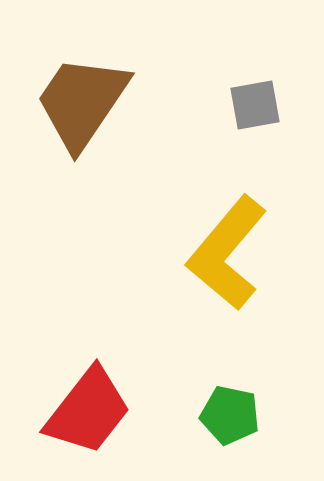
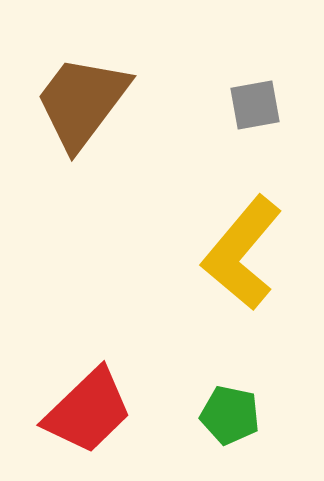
brown trapezoid: rotated 3 degrees clockwise
yellow L-shape: moved 15 px right
red trapezoid: rotated 8 degrees clockwise
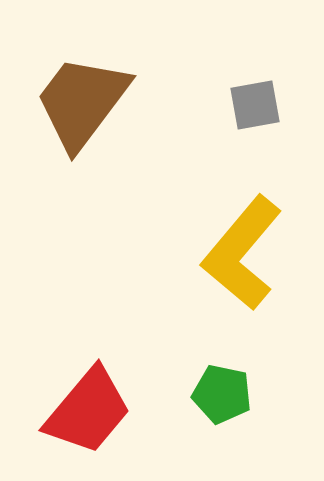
red trapezoid: rotated 6 degrees counterclockwise
green pentagon: moved 8 px left, 21 px up
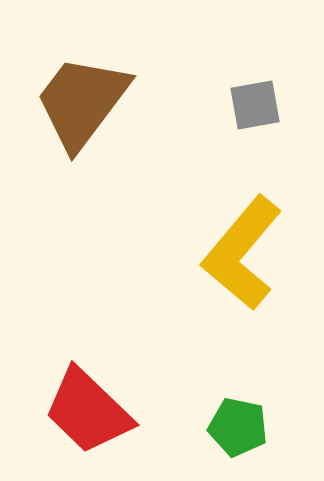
green pentagon: moved 16 px right, 33 px down
red trapezoid: rotated 94 degrees clockwise
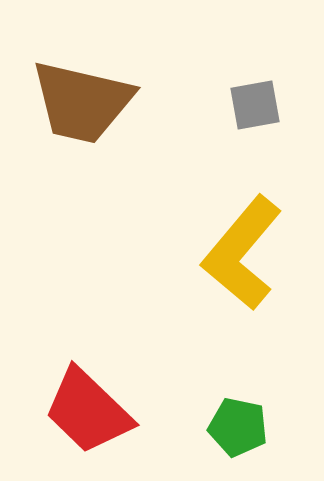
brown trapezoid: rotated 114 degrees counterclockwise
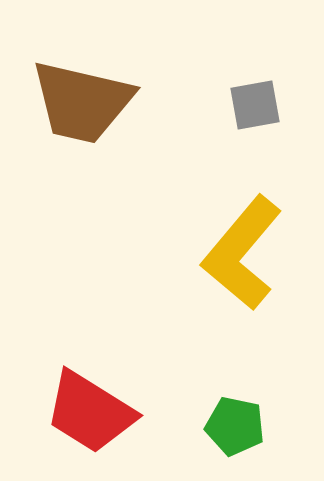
red trapezoid: moved 2 px right, 1 px down; rotated 12 degrees counterclockwise
green pentagon: moved 3 px left, 1 px up
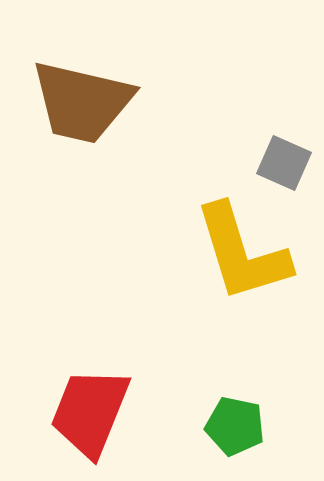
gray square: moved 29 px right, 58 px down; rotated 34 degrees clockwise
yellow L-shape: rotated 57 degrees counterclockwise
red trapezoid: rotated 80 degrees clockwise
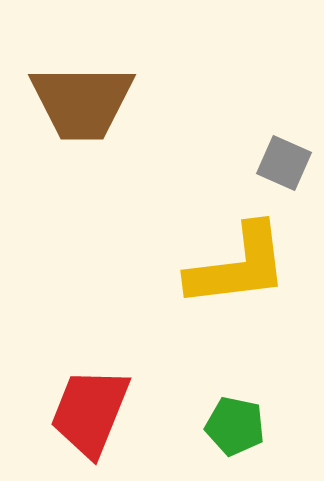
brown trapezoid: rotated 13 degrees counterclockwise
yellow L-shape: moved 4 px left, 13 px down; rotated 80 degrees counterclockwise
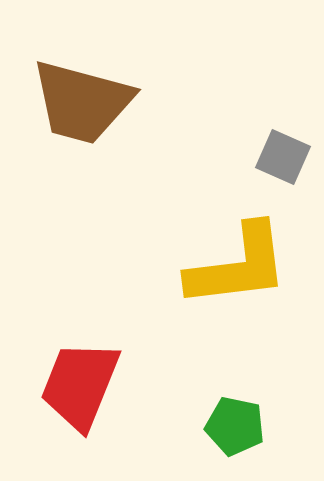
brown trapezoid: rotated 15 degrees clockwise
gray square: moved 1 px left, 6 px up
red trapezoid: moved 10 px left, 27 px up
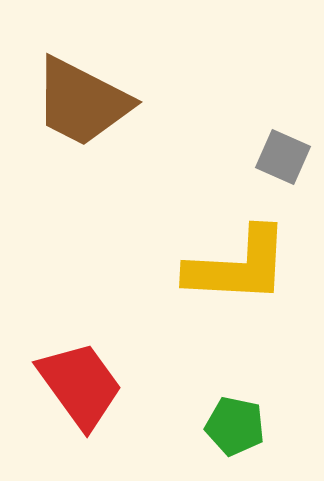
brown trapezoid: rotated 12 degrees clockwise
yellow L-shape: rotated 10 degrees clockwise
red trapezoid: rotated 122 degrees clockwise
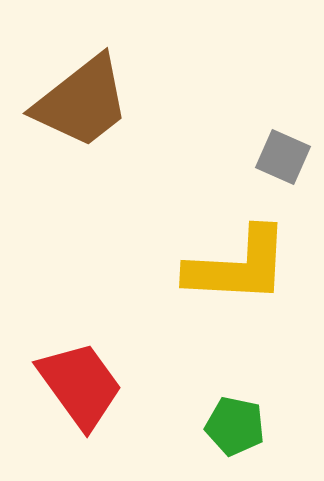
brown trapezoid: rotated 65 degrees counterclockwise
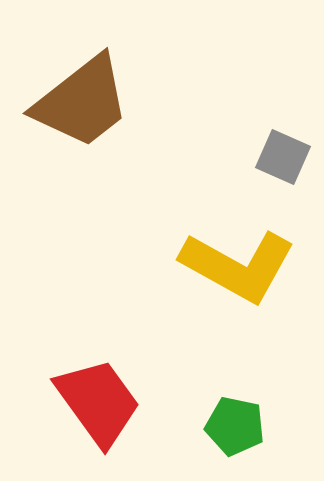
yellow L-shape: rotated 26 degrees clockwise
red trapezoid: moved 18 px right, 17 px down
